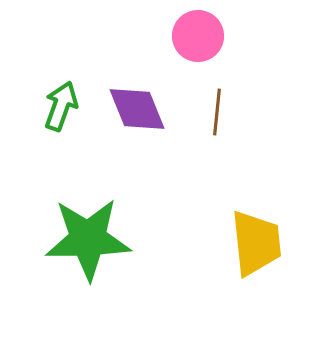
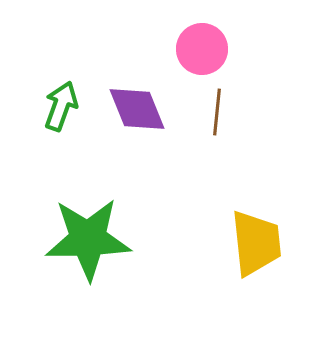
pink circle: moved 4 px right, 13 px down
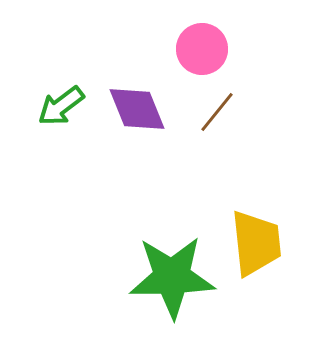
green arrow: rotated 147 degrees counterclockwise
brown line: rotated 33 degrees clockwise
green star: moved 84 px right, 38 px down
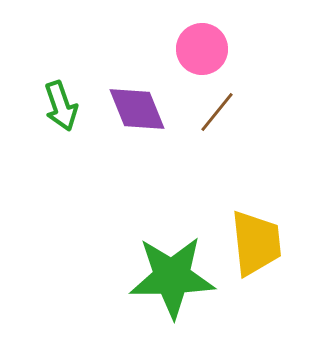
green arrow: rotated 72 degrees counterclockwise
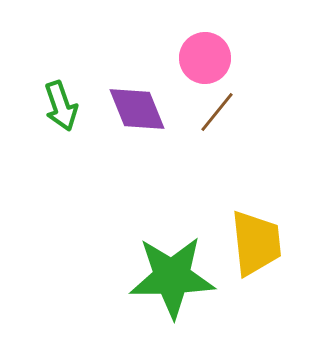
pink circle: moved 3 px right, 9 px down
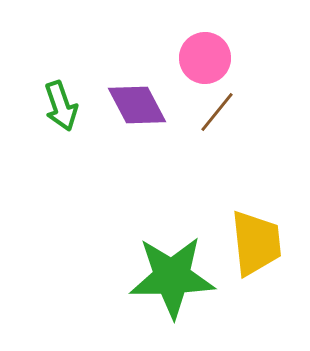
purple diamond: moved 4 px up; rotated 6 degrees counterclockwise
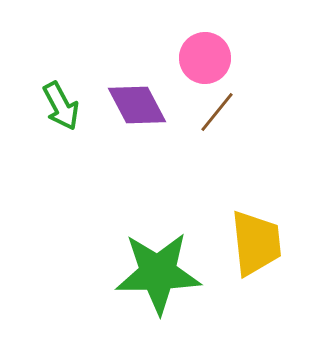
green arrow: rotated 9 degrees counterclockwise
green star: moved 14 px left, 4 px up
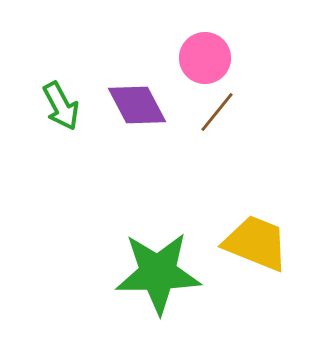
yellow trapezoid: rotated 62 degrees counterclockwise
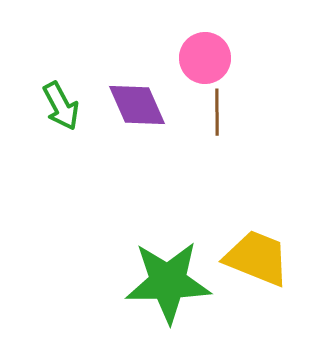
purple diamond: rotated 4 degrees clockwise
brown line: rotated 39 degrees counterclockwise
yellow trapezoid: moved 1 px right, 15 px down
green star: moved 10 px right, 9 px down
